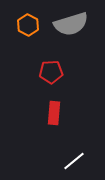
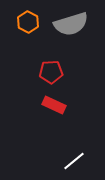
orange hexagon: moved 3 px up
red rectangle: moved 8 px up; rotated 70 degrees counterclockwise
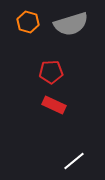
orange hexagon: rotated 10 degrees counterclockwise
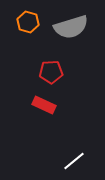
gray semicircle: moved 3 px down
red rectangle: moved 10 px left
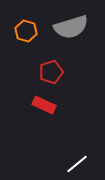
orange hexagon: moved 2 px left, 9 px down
red pentagon: rotated 15 degrees counterclockwise
white line: moved 3 px right, 3 px down
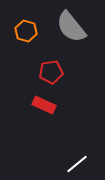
gray semicircle: rotated 68 degrees clockwise
red pentagon: rotated 10 degrees clockwise
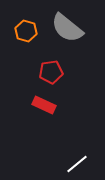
gray semicircle: moved 4 px left, 1 px down; rotated 12 degrees counterclockwise
